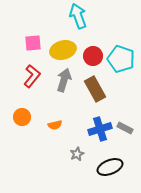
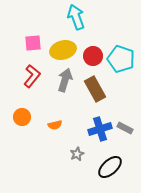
cyan arrow: moved 2 px left, 1 px down
gray arrow: moved 1 px right
black ellipse: rotated 20 degrees counterclockwise
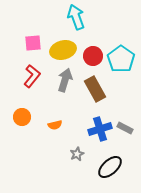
cyan pentagon: rotated 16 degrees clockwise
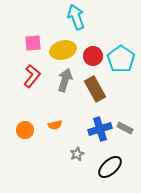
orange circle: moved 3 px right, 13 px down
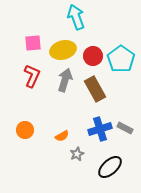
red L-shape: rotated 15 degrees counterclockwise
orange semicircle: moved 7 px right, 11 px down; rotated 16 degrees counterclockwise
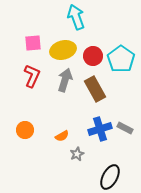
black ellipse: moved 10 px down; rotated 20 degrees counterclockwise
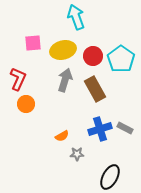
red L-shape: moved 14 px left, 3 px down
orange circle: moved 1 px right, 26 px up
gray star: rotated 24 degrees clockwise
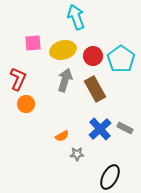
blue cross: rotated 25 degrees counterclockwise
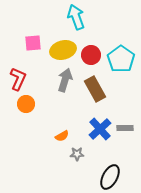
red circle: moved 2 px left, 1 px up
gray rectangle: rotated 28 degrees counterclockwise
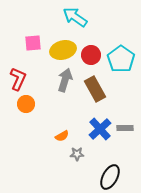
cyan arrow: moved 1 px left; rotated 35 degrees counterclockwise
